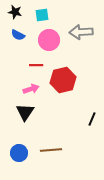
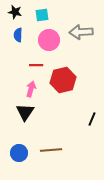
blue semicircle: rotated 64 degrees clockwise
pink arrow: rotated 56 degrees counterclockwise
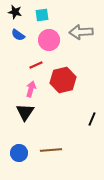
blue semicircle: rotated 56 degrees counterclockwise
red line: rotated 24 degrees counterclockwise
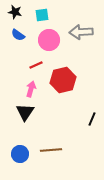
blue circle: moved 1 px right, 1 px down
